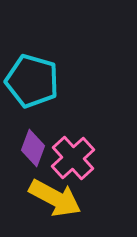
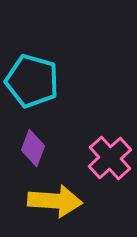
pink cross: moved 37 px right
yellow arrow: moved 3 px down; rotated 24 degrees counterclockwise
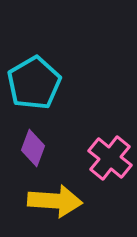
cyan pentagon: moved 2 px right, 2 px down; rotated 26 degrees clockwise
pink cross: rotated 9 degrees counterclockwise
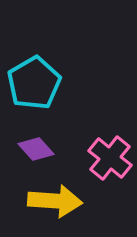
purple diamond: moved 3 px right, 1 px down; rotated 63 degrees counterclockwise
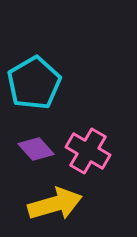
pink cross: moved 22 px left, 7 px up; rotated 9 degrees counterclockwise
yellow arrow: moved 3 px down; rotated 20 degrees counterclockwise
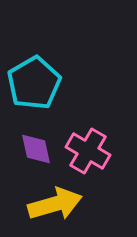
purple diamond: rotated 30 degrees clockwise
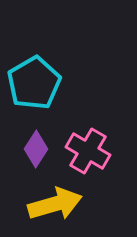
purple diamond: rotated 45 degrees clockwise
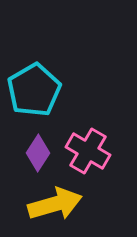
cyan pentagon: moved 7 px down
purple diamond: moved 2 px right, 4 px down
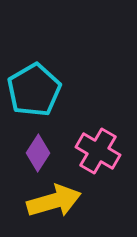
pink cross: moved 10 px right
yellow arrow: moved 1 px left, 3 px up
